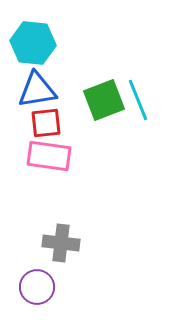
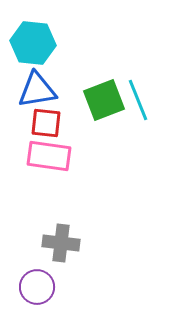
red square: rotated 12 degrees clockwise
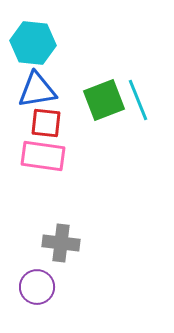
pink rectangle: moved 6 px left
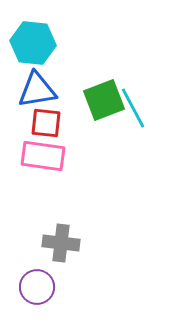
cyan line: moved 5 px left, 8 px down; rotated 6 degrees counterclockwise
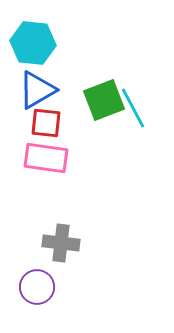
blue triangle: rotated 21 degrees counterclockwise
pink rectangle: moved 3 px right, 2 px down
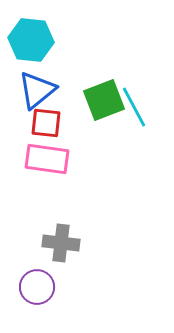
cyan hexagon: moved 2 px left, 3 px up
blue triangle: rotated 9 degrees counterclockwise
cyan line: moved 1 px right, 1 px up
pink rectangle: moved 1 px right, 1 px down
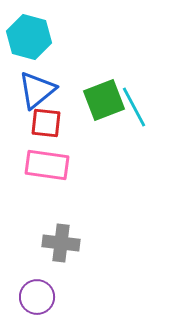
cyan hexagon: moved 2 px left, 3 px up; rotated 9 degrees clockwise
pink rectangle: moved 6 px down
purple circle: moved 10 px down
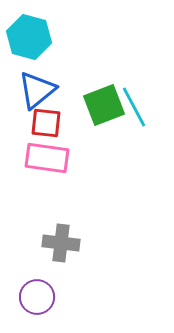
green square: moved 5 px down
pink rectangle: moved 7 px up
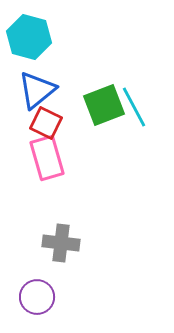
red square: rotated 20 degrees clockwise
pink rectangle: rotated 66 degrees clockwise
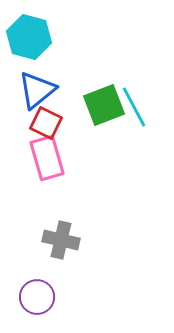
gray cross: moved 3 px up; rotated 6 degrees clockwise
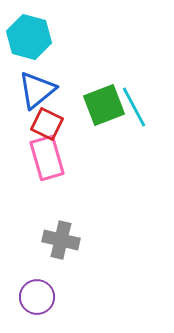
red square: moved 1 px right, 1 px down
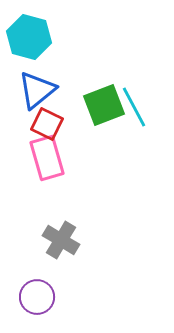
gray cross: rotated 18 degrees clockwise
